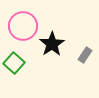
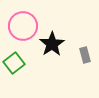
gray rectangle: rotated 49 degrees counterclockwise
green square: rotated 10 degrees clockwise
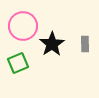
gray rectangle: moved 11 px up; rotated 14 degrees clockwise
green square: moved 4 px right; rotated 15 degrees clockwise
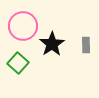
gray rectangle: moved 1 px right, 1 px down
green square: rotated 25 degrees counterclockwise
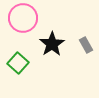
pink circle: moved 8 px up
gray rectangle: rotated 28 degrees counterclockwise
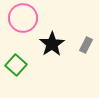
gray rectangle: rotated 56 degrees clockwise
green square: moved 2 px left, 2 px down
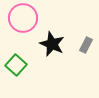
black star: rotated 15 degrees counterclockwise
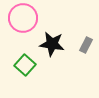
black star: rotated 15 degrees counterclockwise
green square: moved 9 px right
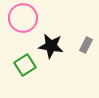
black star: moved 1 px left, 2 px down
green square: rotated 15 degrees clockwise
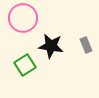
gray rectangle: rotated 49 degrees counterclockwise
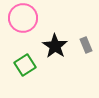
black star: moved 4 px right; rotated 25 degrees clockwise
